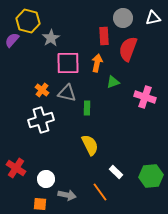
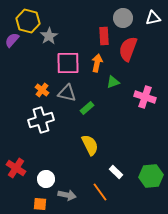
gray star: moved 2 px left, 2 px up
green rectangle: rotated 48 degrees clockwise
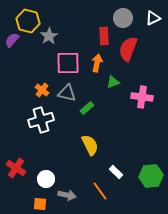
white triangle: rotated 14 degrees counterclockwise
pink cross: moved 3 px left; rotated 10 degrees counterclockwise
orange line: moved 1 px up
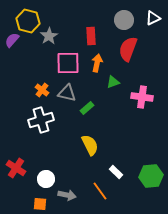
gray circle: moved 1 px right, 2 px down
red rectangle: moved 13 px left
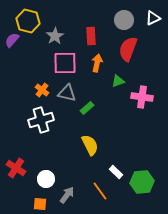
gray star: moved 6 px right
pink square: moved 3 px left
green triangle: moved 5 px right, 1 px up
green hexagon: moved 9 px left, 6 px down
gray arrow: rotated 66 degrees counterclockwise
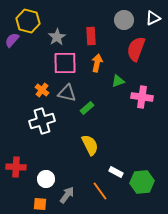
gray star: moved 2 px right, 1 px down
red semicircle: moved 8 px right
white cross: moved 1 px right, 1 px down
red cross: moved 1 px up; rotated 30 degrees counterclockwise
white rectangle: rotated 16 degrees counterclockwise
